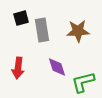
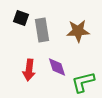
black square: rotated 35 degrees clockwise
red arrow: moved 11 px right, 2 px down
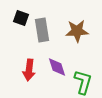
brown star: moved 1 px left
green L-shape: rotated 120 degrees clockwise
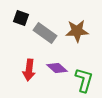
gray rectangle: moved 3 px right, 3 px down; rotated 45 degrees counterclockwise
purple diamond: moved 1 px down; rotated 30 degrees counterclockwise
green L-shape: moved 1 px right, 2 px up
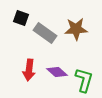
brown star: moved 1 px left, 2 px up
purple diamond: moved 4 px down
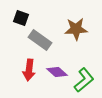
gray rectangle: moved 5 px left, 7 px down
green L-shape: rotated 35 degrees clockwise
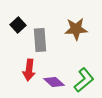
black square: moved 3 px left, 7 px down; rotated 28 degrees clockwise
gray rectangle: rotated 50 degrees clockwise
purple diamond: moved 3 px left, 10 px down
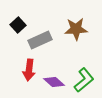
gray rectangle: rotated 70 degrees clockwise
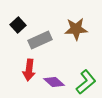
green L-shape: moved 2 px right, 2 px down
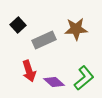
gray rectangle: moved 4 px right
red arrow: moved 1 px down; rotated 25 degrees counterclockwise
green L-shape: moved 2 px left, 4 px up
